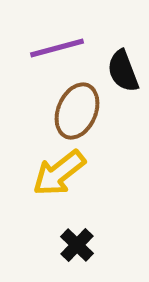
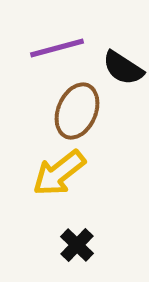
black semicircle: moved 3 px up; rotated 36 degrees counterclockwise
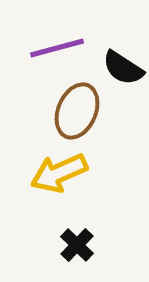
yellow arrow: rotated 14 degrees clockwise
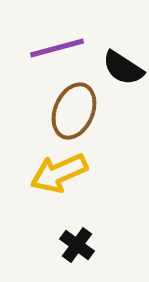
brown ellipse: moved 3 px left
black cross: rotated 8 degrees counterclockwise
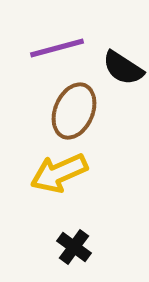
black cross: moved 3 px left, 2 px down
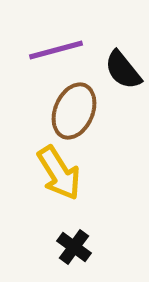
purple line: moved 1 px left, 2 px down
black semicircle: moved 2 px down; rotated 18 degrees clockwise
yellow arrow: rotated 98 degrees counterclockwise
